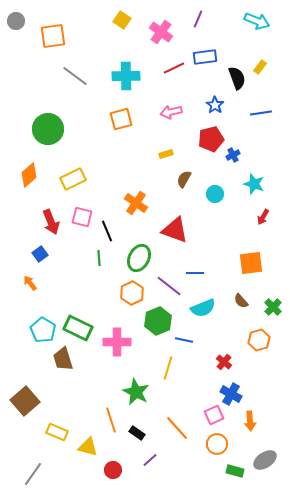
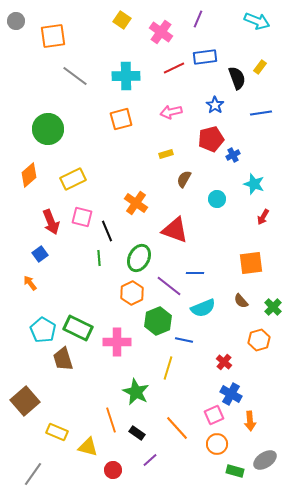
cyan circle at (215, 194): moved 2 px right, 5 px down
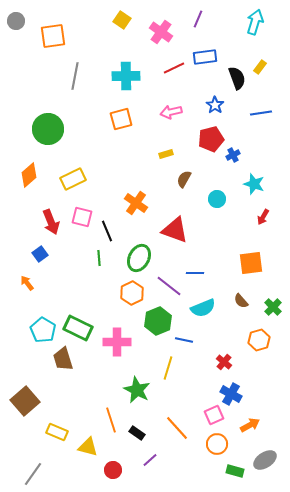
cyan arrow at (257, 21): moved 2 px left, 1 px down; rotated 95 degrees counterclockwise
gray line at (75, 76): rotated 64 degrees clockwise
orange arrow at (30, 283): moved 3 px left
green star at (136, 392): moved 1 px right, 2 px up
orange arrow at (250, 421): moved 4 px down; rotated 114 degrees counterclockwise
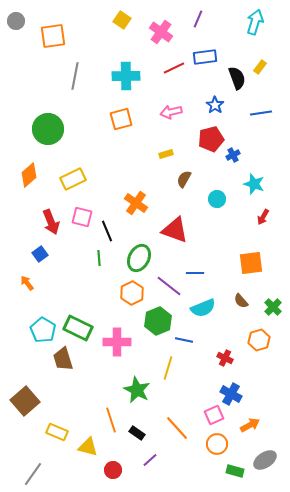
red cross at (224, 362): moved 1 px right, 4 px up; rotated 14 degrees counterclockwise
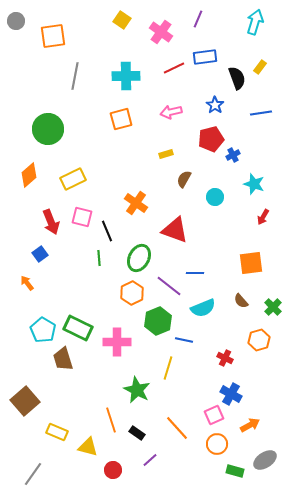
cyan circle at (217, 199): moved 2 px left, 2 px up
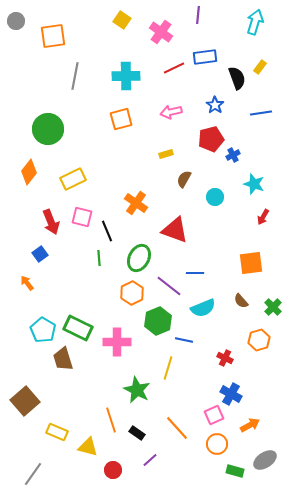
purple line at (198, 19): moved 4 px up; rotated 18 degrees counterclockwise
orange diamond at (29, 175): moved 3 px up; rotated 10 degrees counterclockwise
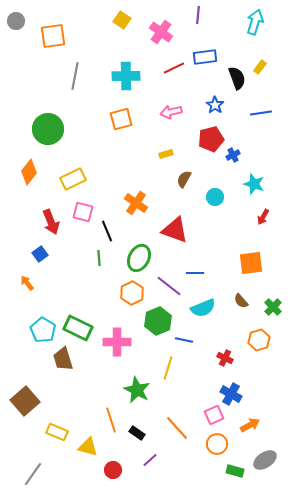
pink square at (82, 217): moved 1 px right, 5 px up
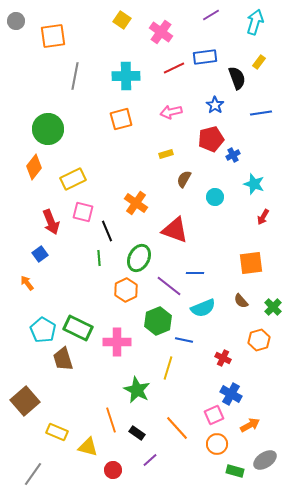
purple line at (198, 15): moved 13 px right; rotated 54 degrees clockwise
yellow rectangle at (260, 67): moved 1 px left, 5 px up
orange diamond at (29, 172): moved 5 px right, 5 px up
orange hexagon at (132, 293): moved 6 px left, 3 px up
red cross at (225, 358): moved 2 px left
